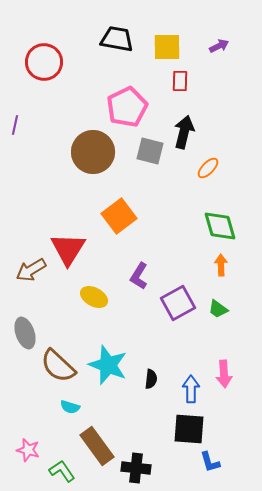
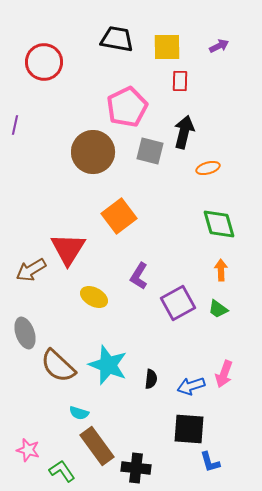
orange ellipse: rotated 30 degrees clockwise
green diamond: moved 1 px left, 2 px up
orange arrow: moved 5 px down
pink arrow: rotated 24 degrees clockwise
blue arrow: moved 3 px up; rotated 108 degrees counterclockwise
cyan semicircle: moved 9 px right, 6 px down
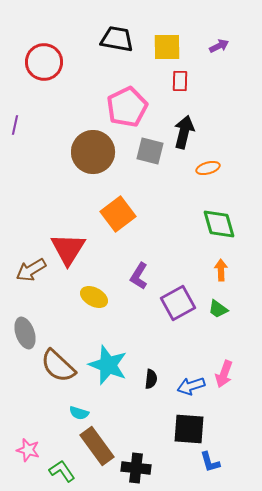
orange square: moved 1 px left, 2 px up
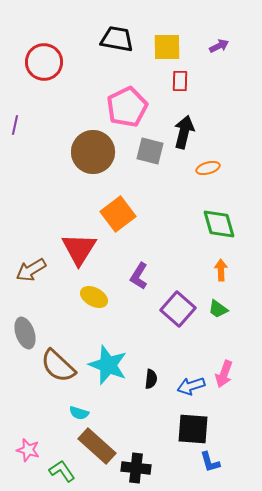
red triangle: moved 11 px right
purple square: moved 6 px down; rotated 20 degrees counterclockwise
black square: moved 4 px right
brown rectangle: rotated 12 degrees counterclockwise
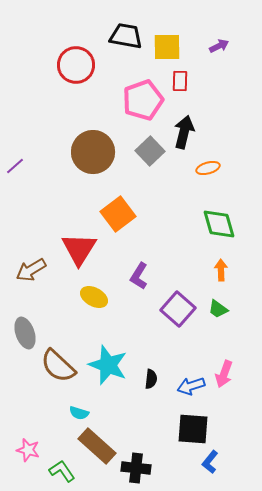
black trapezoid: moved 9 px right, 3 px up
red circle: moved 32 px right, 3 px down
pink pentagon: moved 16 px right, 7 px up; rotated 6 degrees clockwise
purple line: moved 41 px down; rotated 36 degrees clockwise
gray square: rotated 32 degrees clockwise
blue L-shape: rotated 55 degrees clockwise
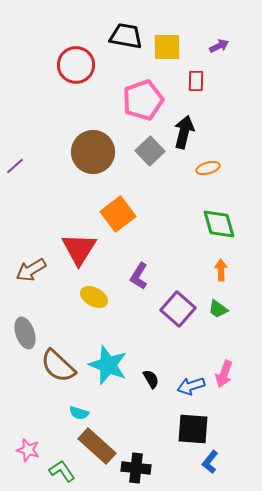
red rectangle: moved 16 px right
black semicircle: rotated 36 degrees counterclockwise
